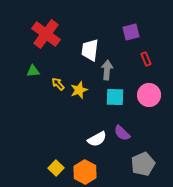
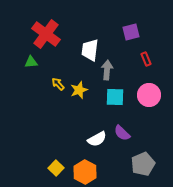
green triangle: moved 2 px left, 9 px up
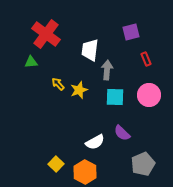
white semicircle: moved 2 px left, 3 px down
yellow square: moved 4 px up
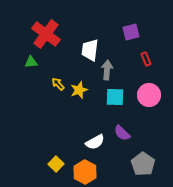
gray pentagon: rotated 15 degrees counterclockwise
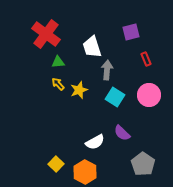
white trapezoid: moved 2 px right, 3 px up; rotated 25 degrees counterclockwise
green triangle: moved 27 px right
cyan square: rotated 30 degrees clockwise
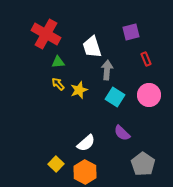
red cross: rotated 8 degrees counterclockwise
white semicircle: moved 9 px left, 1 px down; rotated 12 degrees counterclockwise
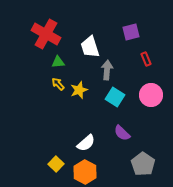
white trapezoid: moved 2 px left
pink circle: moved 2 px right
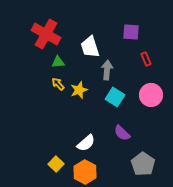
purple square: rotated 18 degrees clockwise
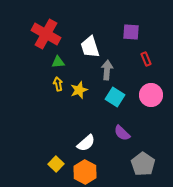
yellow arrow: rotated 32 degrees clockwise
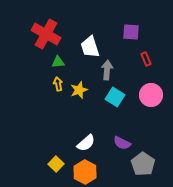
purple semicircle: moved 10 px down; rotated 18 degrees counterclockwise
